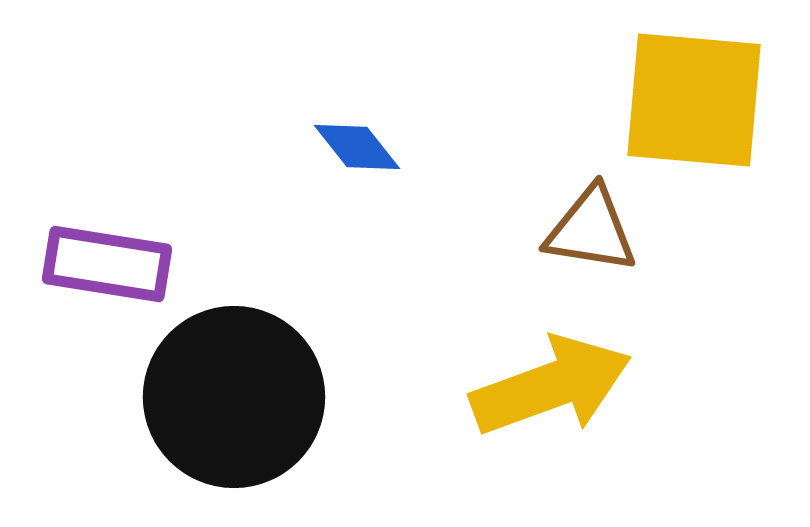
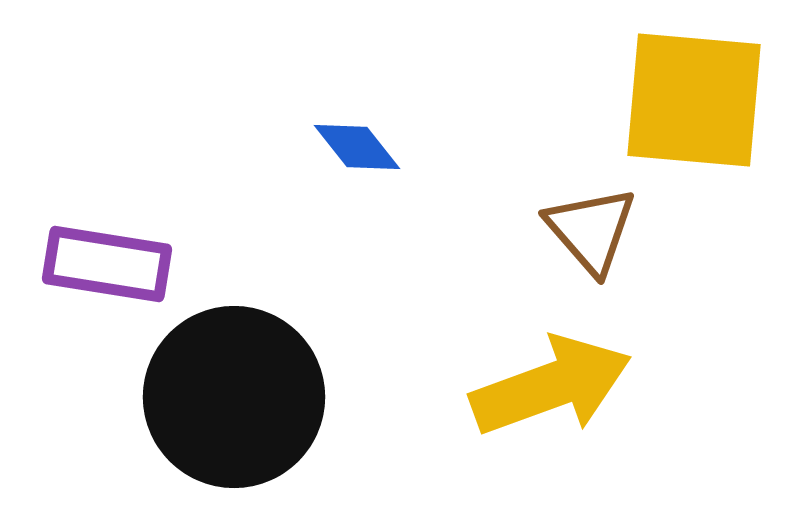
brown triangle: rotated 40 degrees clockwise
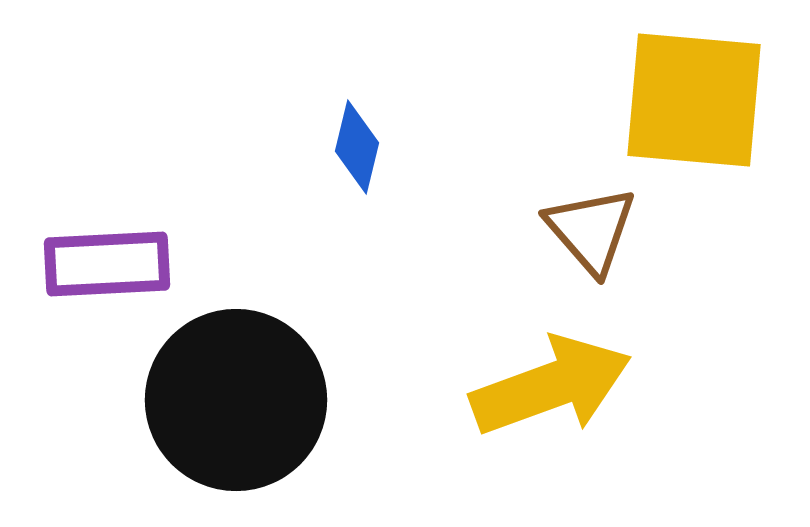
blue diamond: rotated 52 degrees clockwise
purple rectangle: rotated 12 degrees counterclockwise
black circle: moved 2 px right, 3 px down
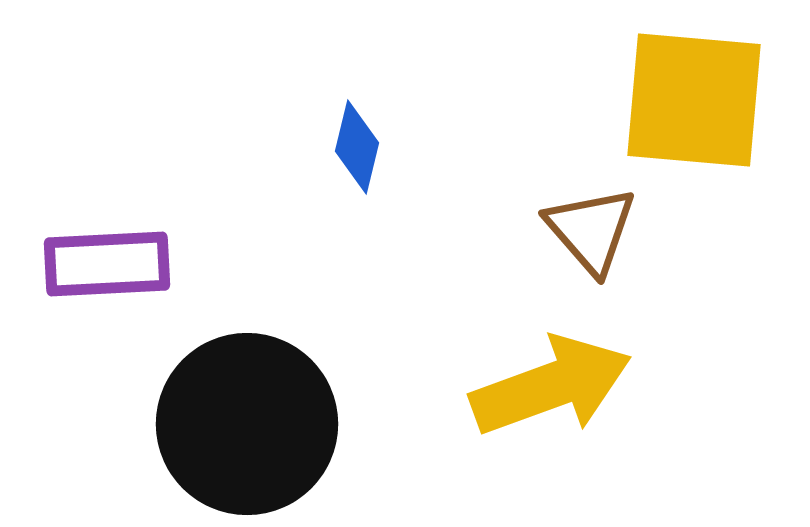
black circle: moved 11 px right, 24 px down
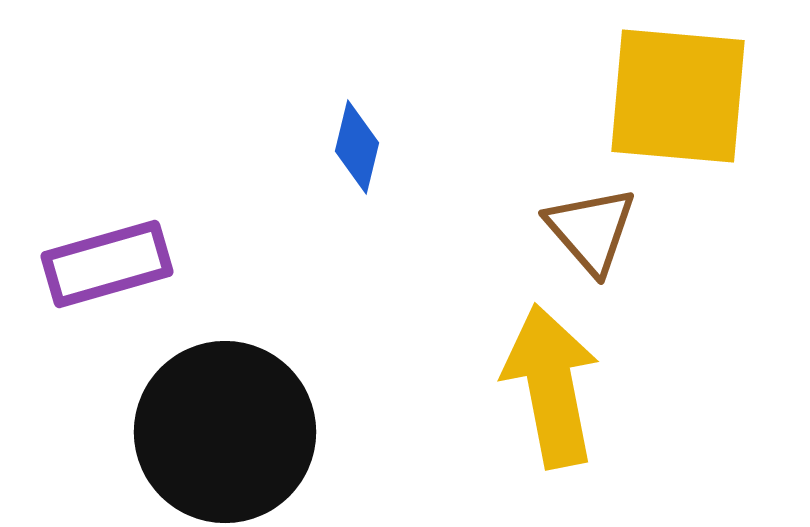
yellow square: moved 16 px left, 4 px up
purple rectangle: rotated 13 degrees counterclockwise
yellow arrow: rotated 81 degrees counterclockwise
black circle: moved 22 px left, 8 px down
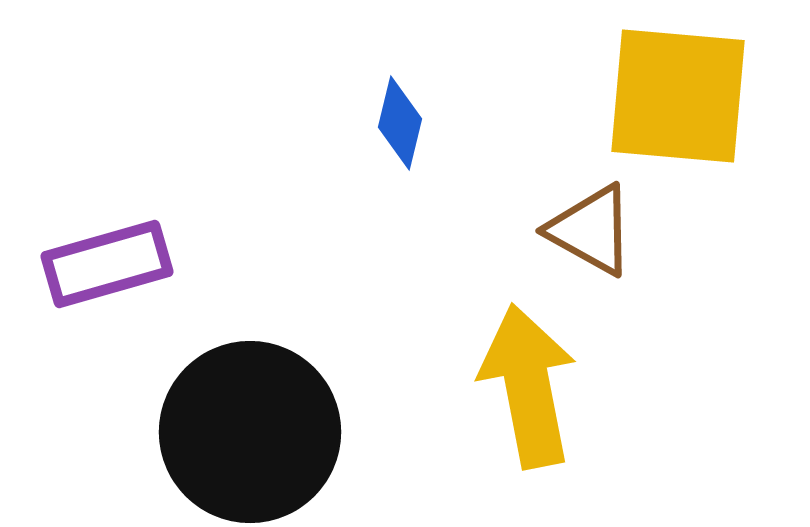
blue diamond: moved 43 px right, 24 px up
brown triangle: rotated 20 degrees counterclockwise
yellow arrow: moved 23 px left
black circle: moved 25 px right
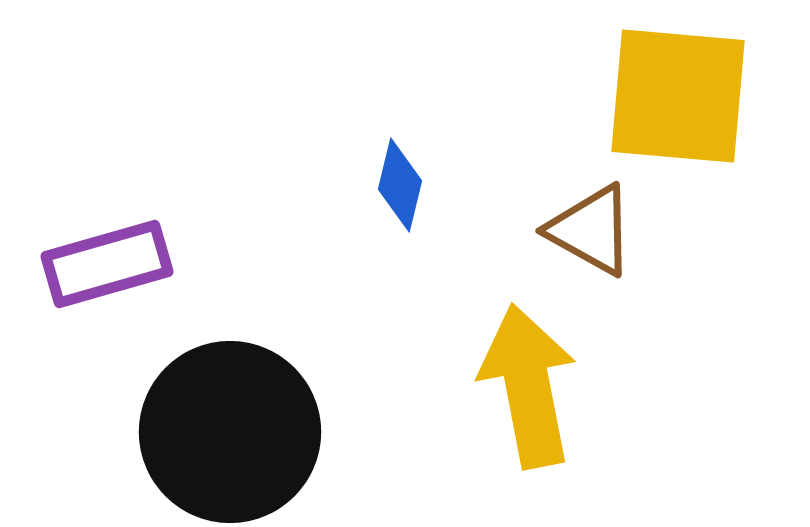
blue diamond: moved 62 px down
black circle: moved 20 px left
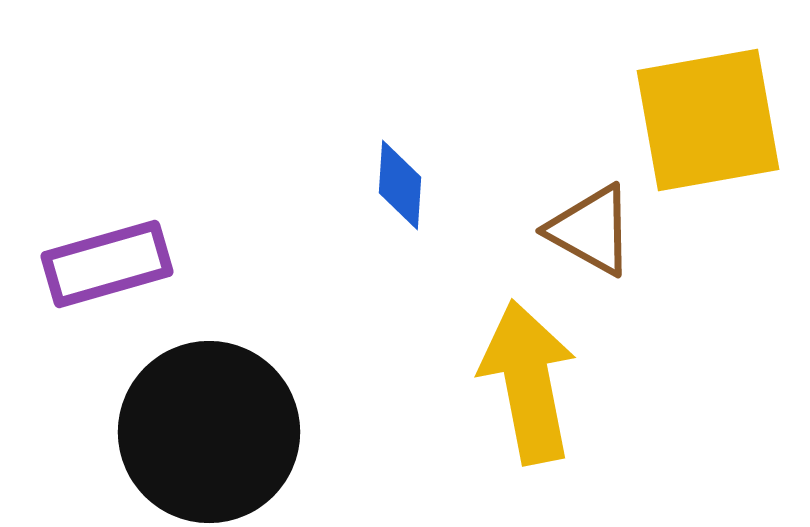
yellow square: moved 30 px right, 24 px down; rotated 15 degrees counterclockwise
blue diamond: rotated 10 degrees counterclockwise
yellow arrow: moved 4 px up
black circle: moved 21 px left
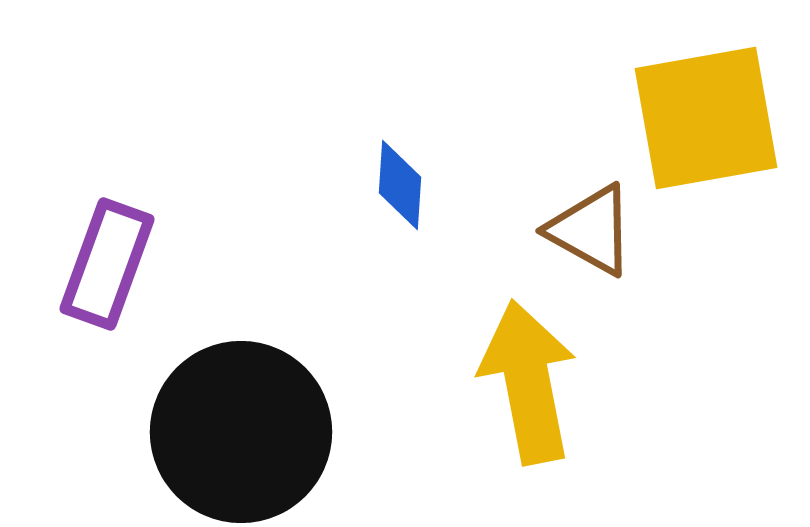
yellow square: moved 2 px left, 2 px up
purple rectangle: rotated 54 degrees counterclockwise
black circle: moved 32 px right
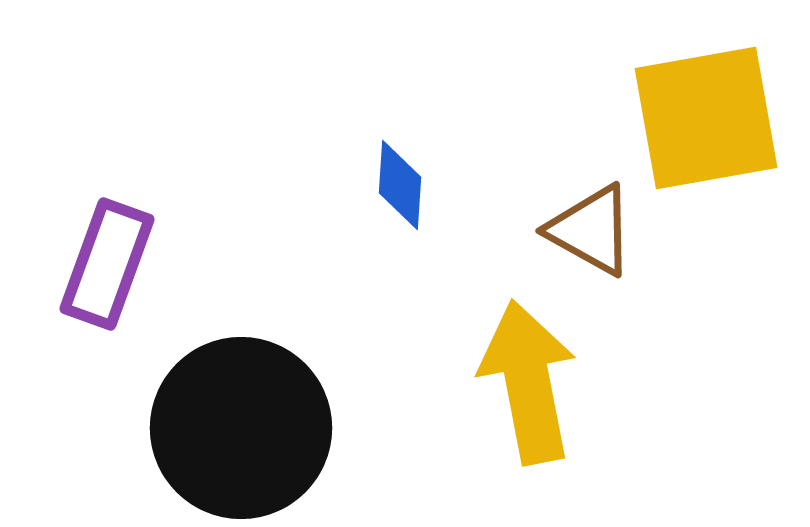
black circle: moved 4 px up
